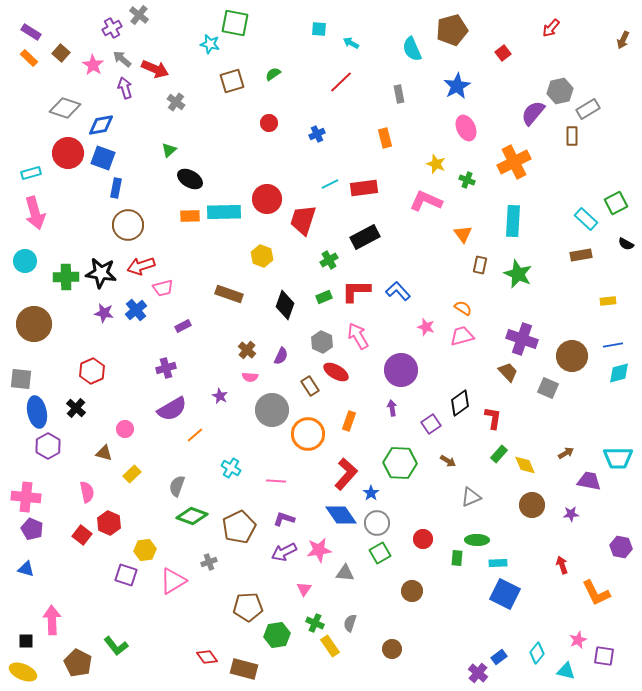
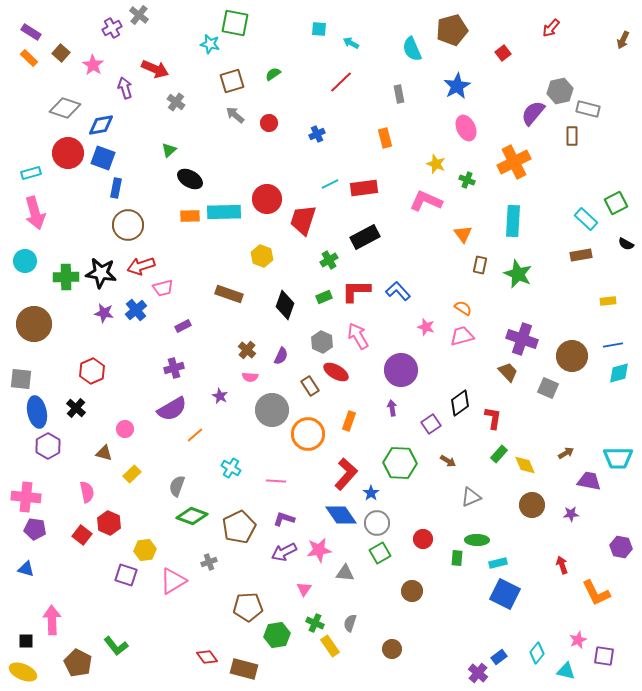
gray arrow at (122, 59): moved 113 px right, 56 px down
gray rectangle at (588, 109): rotated 45 degrees clockwise
purple cross at (166, 368): moved 8 px right
purple pentagon at (32, 529): moved 3 px right; rotated 15 degrees counterclockwise
cyan rectangle at (498, 563): rotated 12 degrees counterclockwise
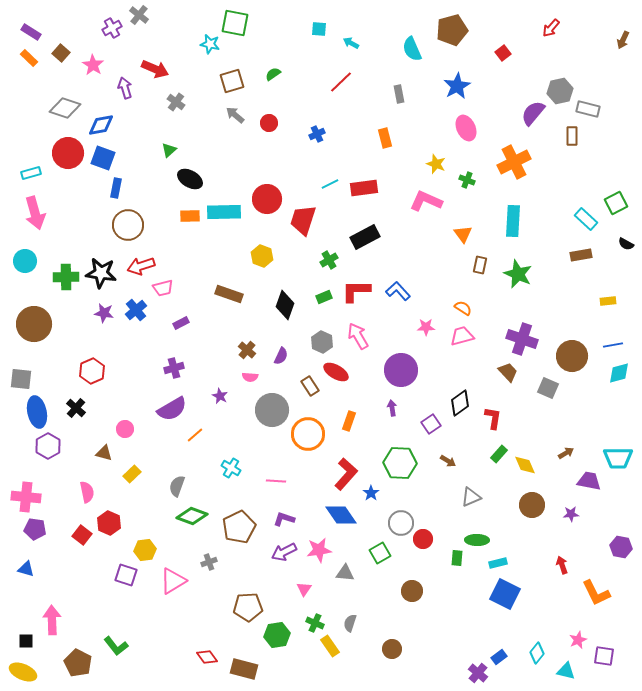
purple rectangle at (183, 326): moved 2 px left, 3 px up
pink star at (426, 327): rotated 18 degrees counterclockwise
gray circle at (377, 523): moved 24 px right
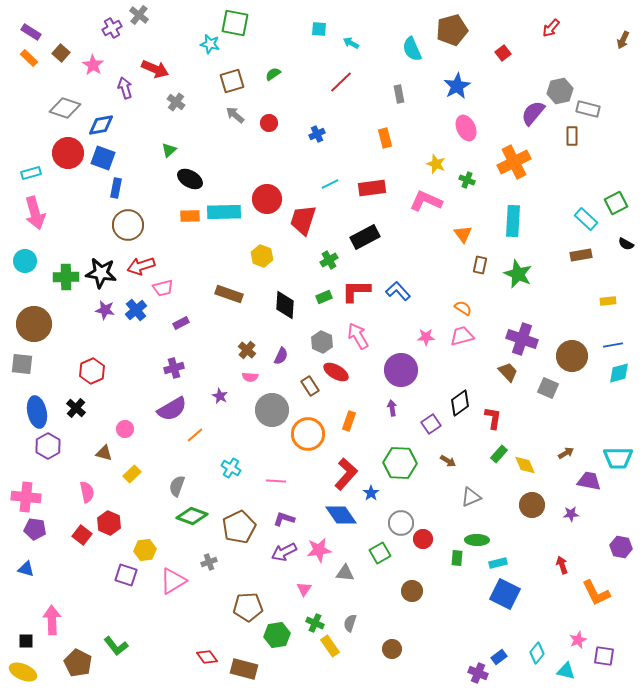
red rectangle at (364, 188): moved 8 px right
black diamond at (285, 305): rotated 16 degrees counterclockwise
purple star at (104, 313): moved 1 px right, 3 px up
pink star at (426, 327): moved 10 px down
gray square at (21, 379): moved 1 px right, 15 px up
purple cross at (478, 673): rotated 18 degrees counterclockwise
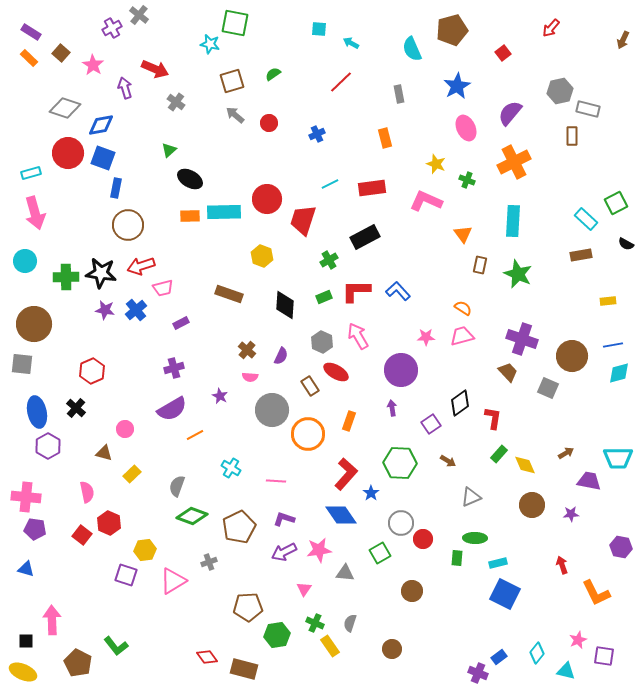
purple semicircle at (533, 113): moved 23 px left
orange line at (195, 435): rotated 12 degrees clockwise
green ellipse at (477, 540): moved 2 px left, 2 px up
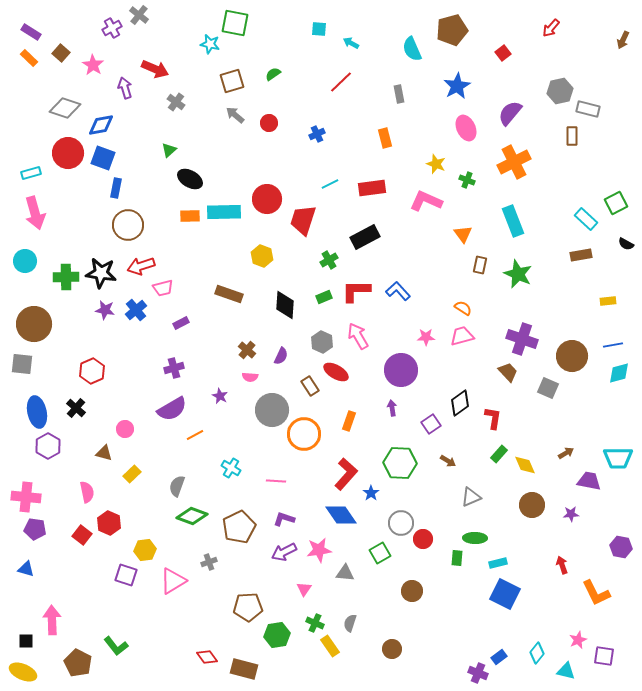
cyan rectangle at (513, 221): rotated 24 degrees counterclockwise
orange circle at (308, 434): moved 4 px left
